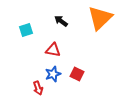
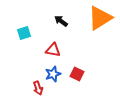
orange triangle: rotated 12 degrees clockwise
cyan square: moved 2 px left, 3 px down
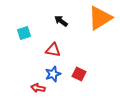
red square: moved 2 px right
red arrow: rotated 120 degrees clockwise
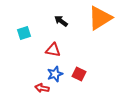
blue star: moved 2 px right
red arrow: moved 4 px right
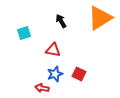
black arrow: rotated 24 degrees clockwise
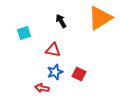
blue star: moved 2 px up
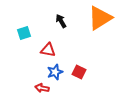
red triangle: moved 5 px left
red square: moved 2 px up
